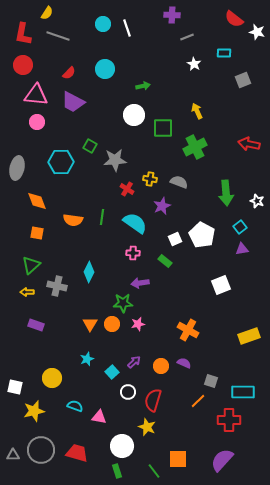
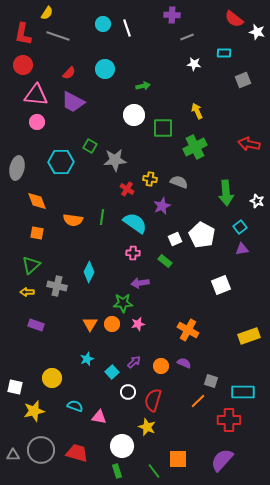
white star at (194, 64): rotated 24 degrees counterclockwise
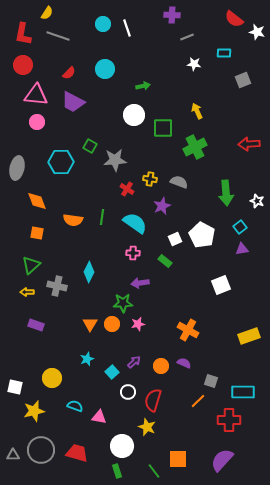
red arrow at (249, 144): rotated 15 degrees counterclockwise
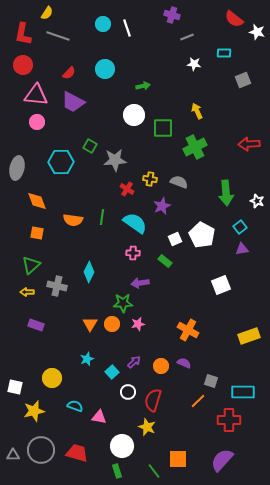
purple cross at (172, 15): rotated 14 degrees clockwise
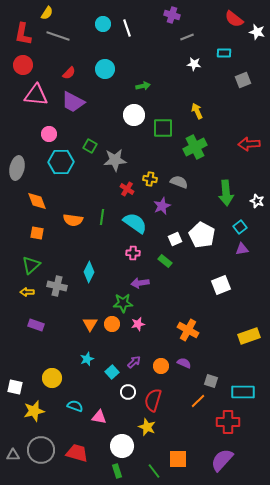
pink circle at (37, 122): moved 12 px right, 12 px down
red cross at (229, 420): moved 1 px left, 2 px down
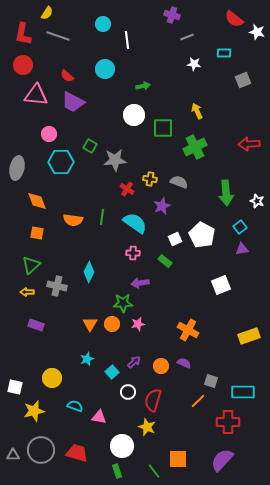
white line at (127, 28): moved 12 px down; rotated 12 degrees clockwise
red semicircle at (69, 73): moved 2 px left, 3 px down; rotated 88 degrees clockwise
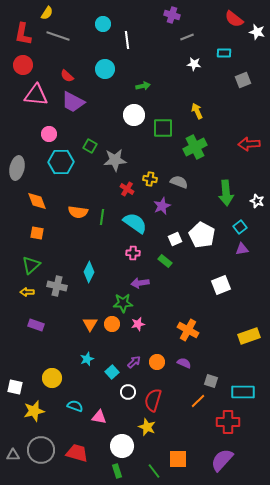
orange semicircle at (73, 220): moved 5 px right, 8 px up
orange circle at (161, 366): moved 4 px left, 4 px up
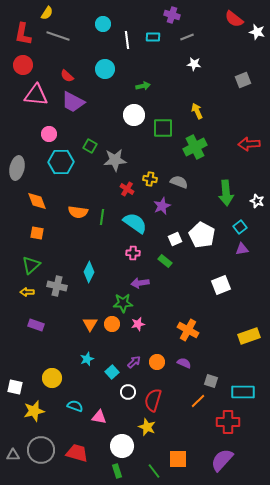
cyan rectangle at (224, 53): moved 71 px left, 16 px up
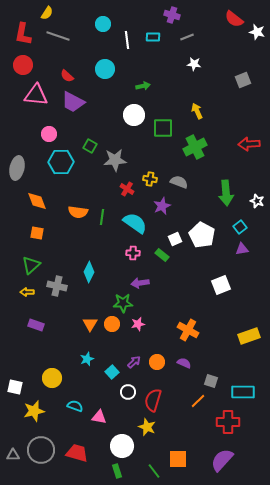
green rectangle at (165, 261): moved 3 px left, 6 px up
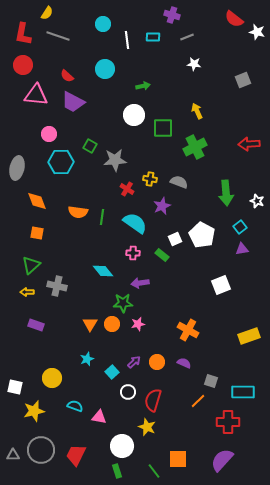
cyan diamond at (89, 272): moved 14 px right, 1 px up; rotated 65 degrees counterclockwise
red trapezoid at (77, 453): moved 1 px left, 2 px down; rotated 80 degrees counterclockwise
